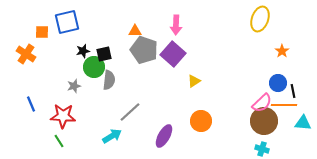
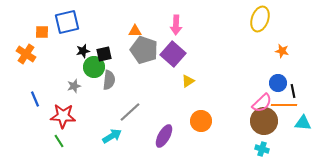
orange star: rotated 24 degrees counterclockwise
yellow triangle: moved 6 px left
blue line: moved 4 px right, 5 px up
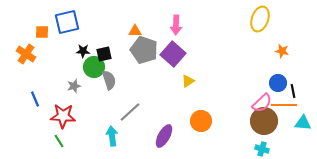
black star: rotated 16 degrees clockwise
gray semicircle: rotated 24 degrees counterclockwise
cyan arrow: rotated 66 degrees counterclockwise
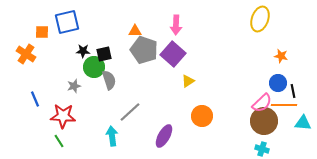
orange star: moved 1 px left, 5 px down
orange circle: moved 1 px right, 5 px up
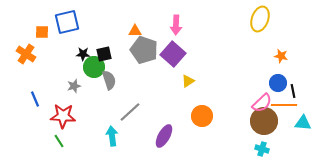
black star: moved 3 px down
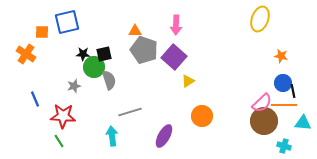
purple square: moved 1 px right, 3 px down
blue circle: moved 5 px right
gray line: rotated 25 degrees clockwise
cyan cross: moved 22 px right, 3 px up
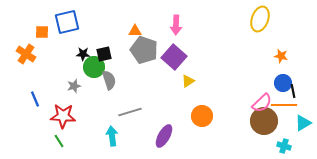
cyan triangle: rotated 36 degrees counterclockwise
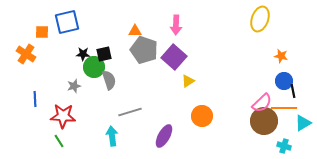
blue circle: moved 1 px right, 2 px up
blue line: rotated 21 degrees clockwise
orange line: moved 3 px down
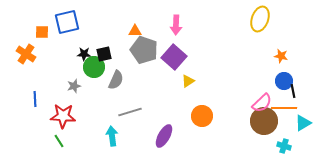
black star: moved 1 px right
gray semicircle: moved 7 px right; rotated 42 degrees clockwise
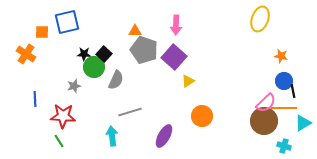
black square: rotated 35 degrees counterclockwise
pink semicircle: moved 4 px right
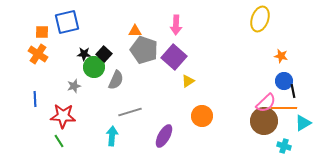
orange cross: moved 12 px right
cyan arrow: rotated 12 degrees clockwise
